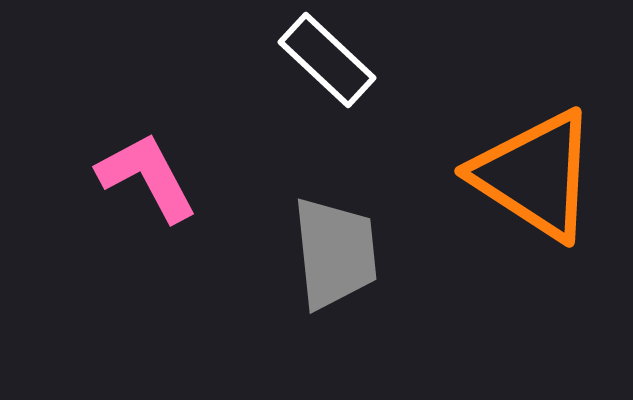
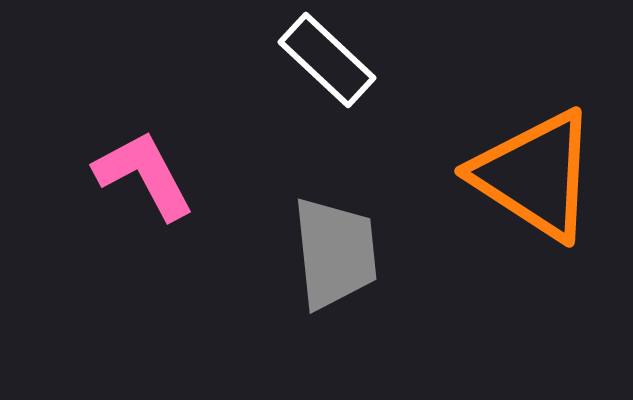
pink L-shape: moved 3 px left, 2 px up
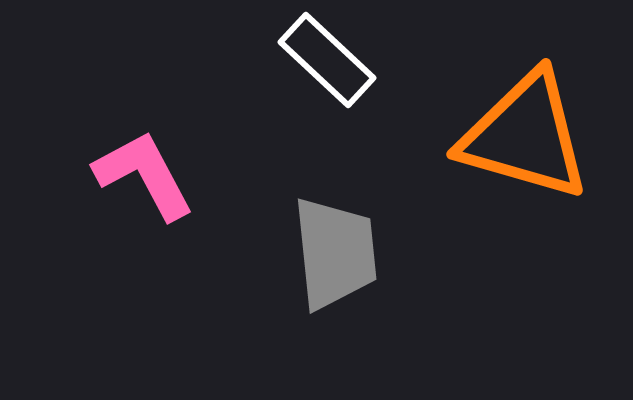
orange triangle: moved 10 px left, 39 px up; rotated 17 degrees counterclockwise
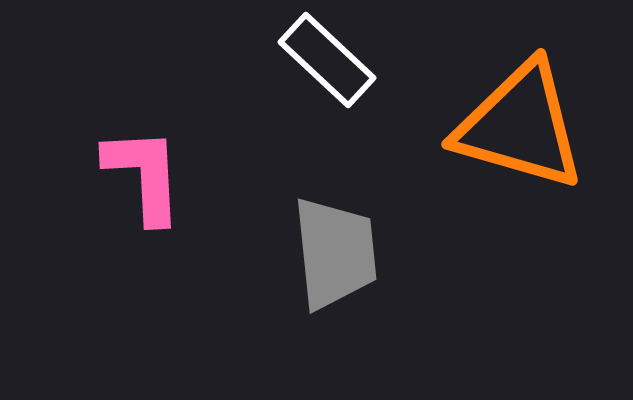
orange triangle: moved 5 px left, 10 px up
pink L-shape: rotated 25 degrees clockwise
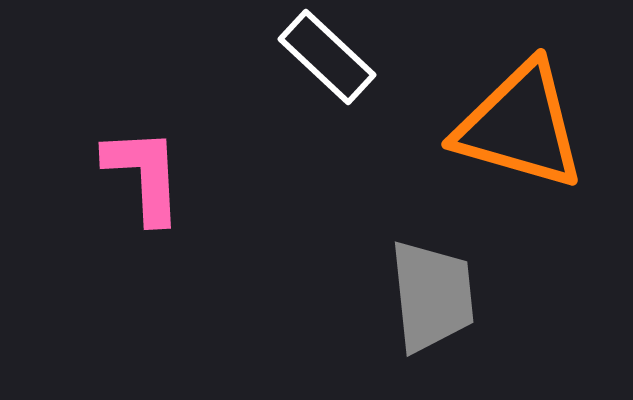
white rectangle: moved 3 px up
gray trapezoid: moved 97 px right, 43 px down
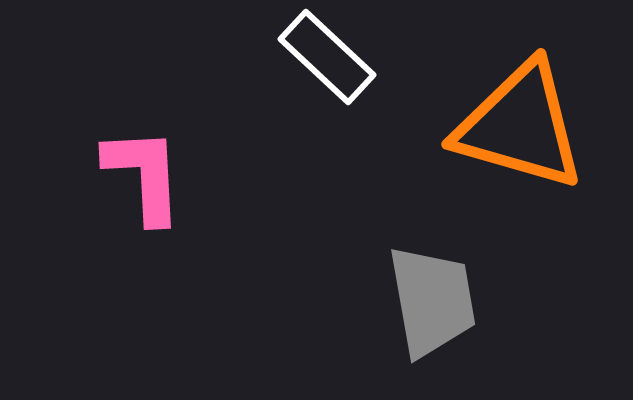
gray trapezoid: moved 5 px down; rotated 4 degrees counterclockwise
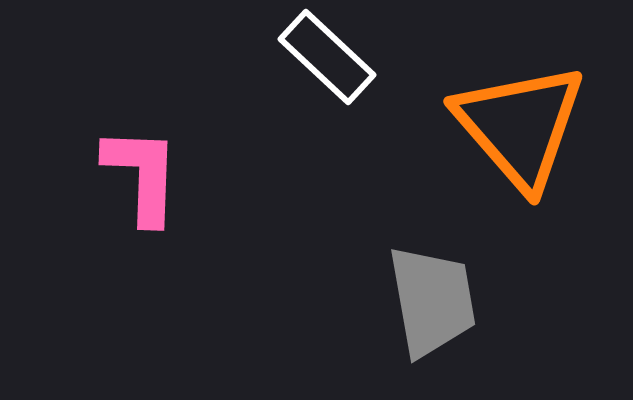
orange triangle: rotated 33 degrees clockwise
pink L-shape: moved 2 px left; rotated 5 degrees clockwise
